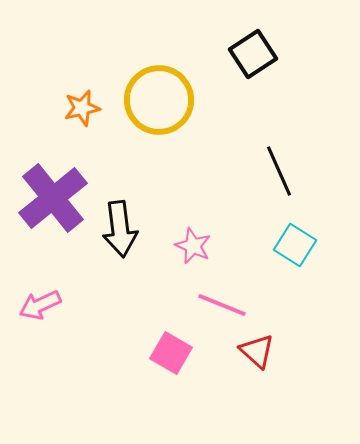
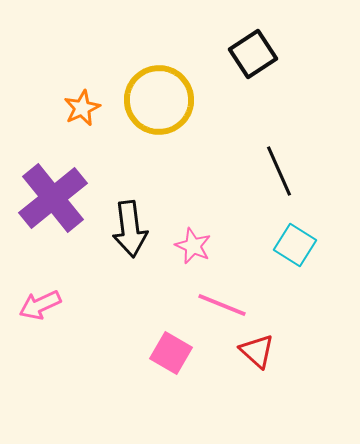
orange star: rotated 12 degrees counterclockwise
black arrow: moved 10 px right
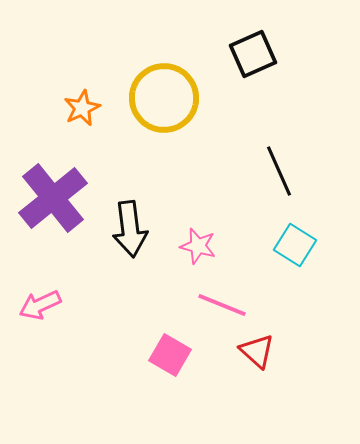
black square: rotated 9 degrees clockwise
yellow circle: moved 5 px right, 2 px up
pink star: moved 5 px right; rotated 9 degrees counterclockwise
pink square: moved 1 px left, 2 px down
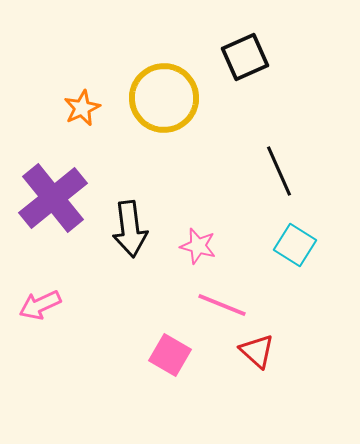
black square: moved 8 px left, 3 px down
